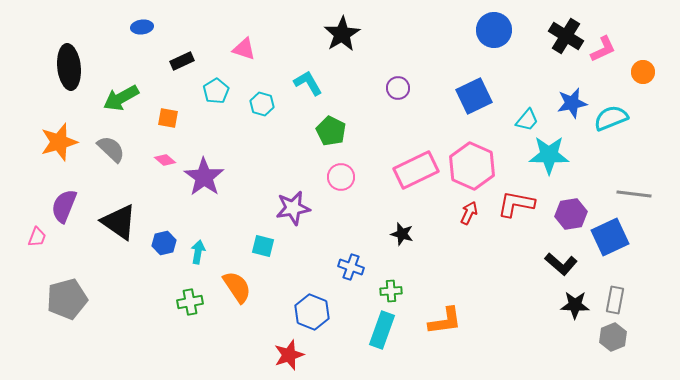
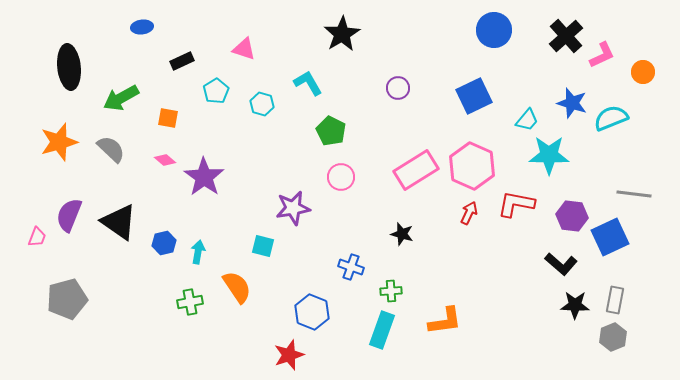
black cross at (566, 36): rotated 16 degrees clockwise
pink L-shape at (603, 49): moved 1 px left, 6 px down
blue star at (572, 103): rotated 28 degrees clockwise
pink rectangle at (416, 170): rotated 6 degrees counterclockwise
purple semicircle at (64, 206): moved 5 px right, 9 px down
purple hexagon at (571, 214): moved 1 px right, 2 px down; rotated 16 degrees clockwise
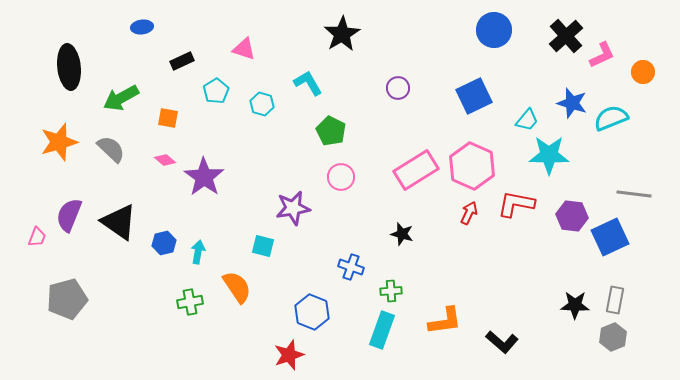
black L-shape at (561, 264): moved 59 px left, 78 px down
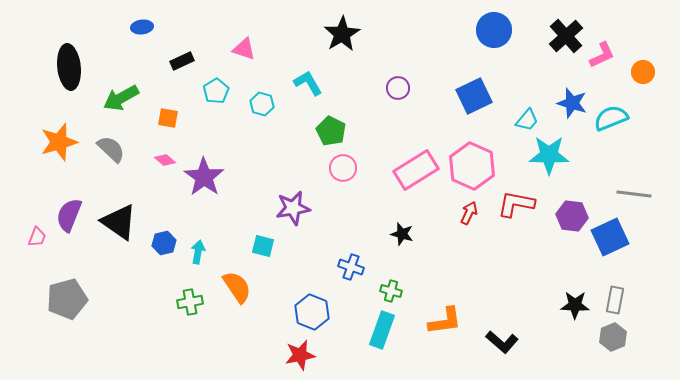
pink circle at (341, 177): moved 2 px right, 9 px up
green cross at (391, 291): rotated 20 degrees clockwise
red star at (289, 355): moved 11 px right; rotated 8 degrees clockwise
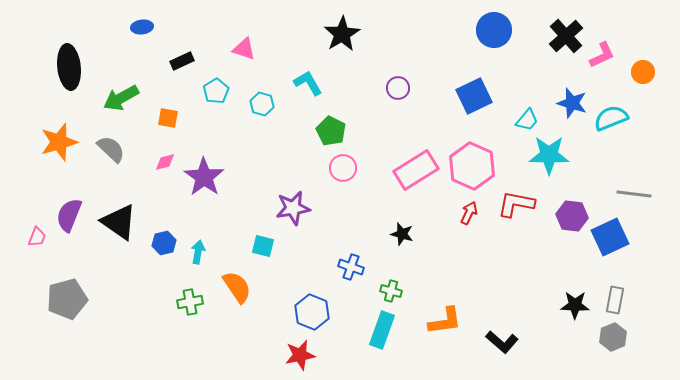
pink diamond at (165, 160): moved 2 px down; rotated 55 degrees counterclockwise
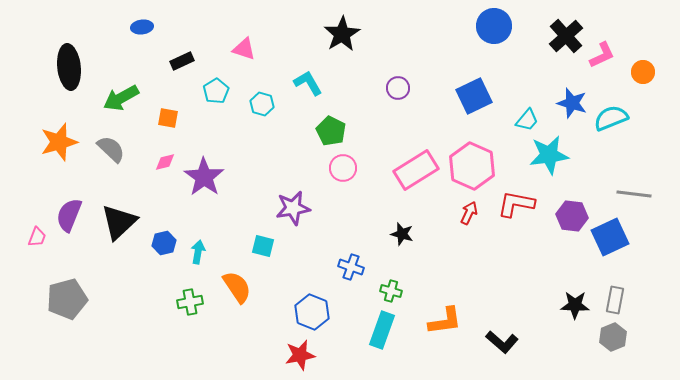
blue circle at (494, 30): moved 4 px up
cyan star at (549, 155): rotated 9 degrees counterclockwise
black triangle at (119, 222): rotated 42 degrees clockwise
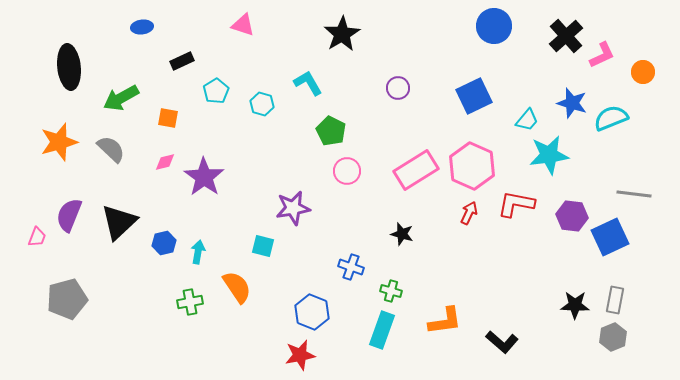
pink triangle at (244, 49): moved 1 px left, 24 px up
pink circle at (343, 168): moved 4 px right, 3 px down
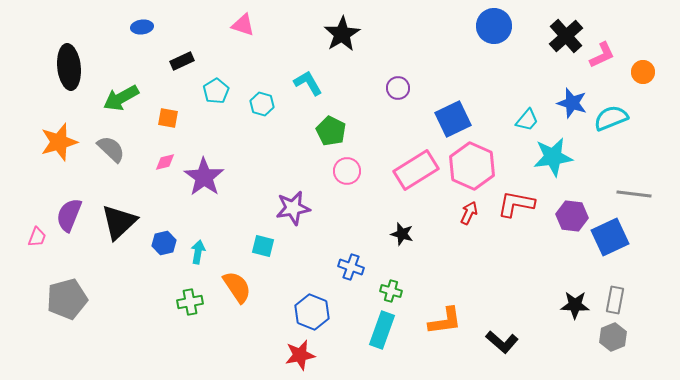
blue square at (474, 96): moved 21 px left, 23 px down
cyan star at (549, 155): moved 4 px right, 2 px down
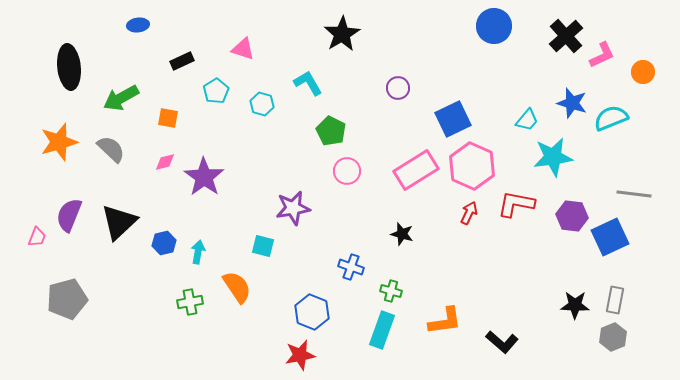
pink triangle at (243, 25): moved 24 px down
blue ellipse at (142, 27): moved 4 px left, 2 px up
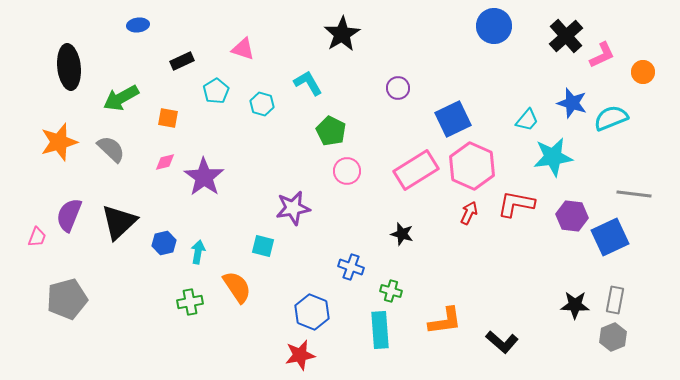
cyan rectangle at (382, 330): moved 2 px left; rotated 24 degrees counterclockwise
